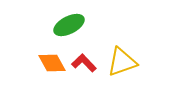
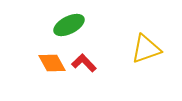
yellow triangle: moved 24 px right, 13 px up
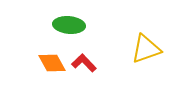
green ellipse: rotated 32 degrees clockwise
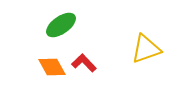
green ellipse: moved 8 px left; rotated 40 degrees counterclockwise
orange diamond: moved 4 px down
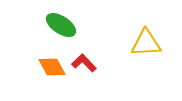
green ellipse: rotated 68 degrees clockwise
yellow triangle: moved 6 px up; rotated 16 degrees clockwise
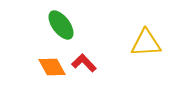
green ellipse: rotated 20 degrees clockwise
